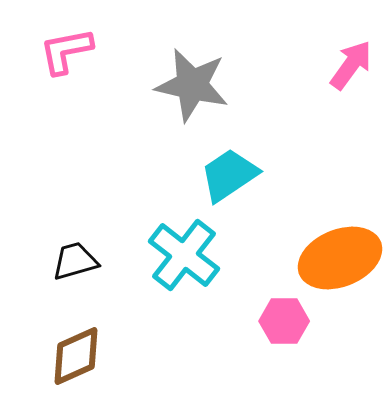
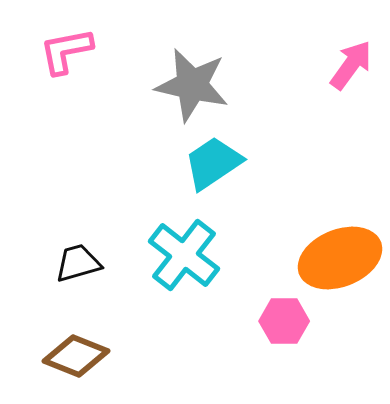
cyan trapezoid: moved 16 px left, 12 px up
black trapezoid: moved 3 px right, 2 px down
brown diamond: rotated 46 degrees clockwise
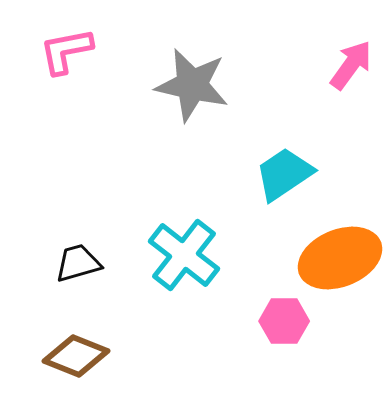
cyan trapezoid: moved 71 px right, 11 px down
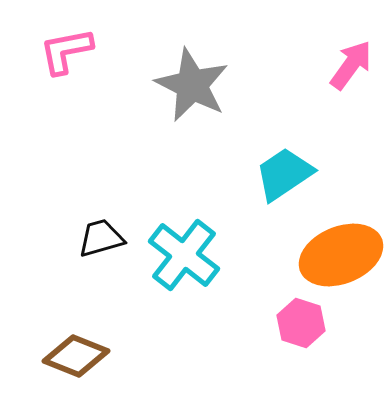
gray star: rotated 14 degrees clockwise
orange ellipse: moved 1 px right, 3 px up
black trapezoid: moved 23 px right, 25 px up
pink hexagon: moved 17 px right, 2 px down; rotated 18 degrees clockwise
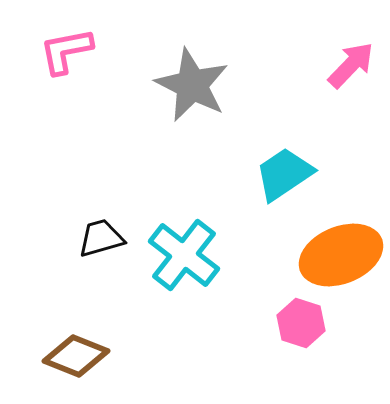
pink arrow: rotated 8 degrees clockwise
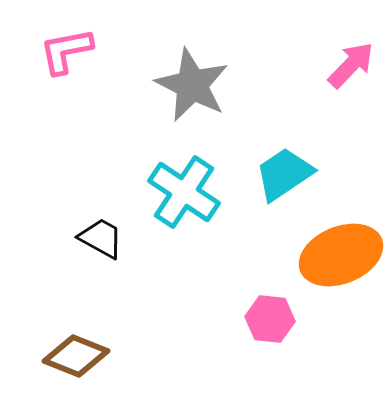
black trapezoid: rotated 45 degrees clockwise
cyan cross: moved 63 px up; rotated 4 degrees counterclockwise
pink hexagon: moved 31 px left, 4 px up; rotated 12 degrees counterclockwise
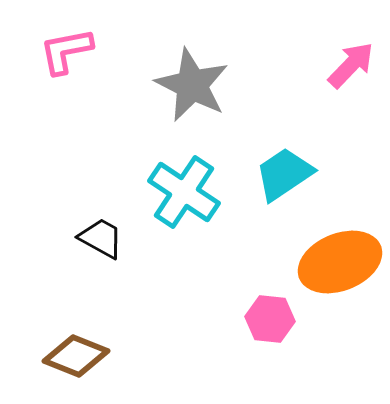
orange ellipse: moved 1 px left, 7 px down
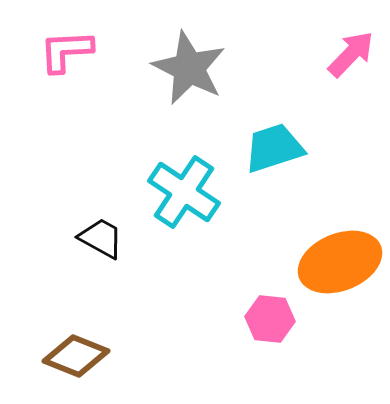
pink L-shape: rotated 8 degrees clockwise
pink arrow: moved 11 px up
gray star: moved 3 px left, 17 px up
cyan trapezoid: moved 10 px left, 26 px up; rotated 16 degrees clockwise
